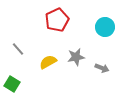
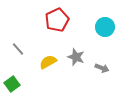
gray star: rotated 30 degrees clockwise
green square: rotated 21 degrees clockwise
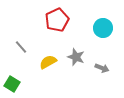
cyan circle: moved 2 px left, 1 px down
gray line: moved 3 px right, 2 px up
green square: rotated 21 degrees counterclockwise
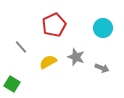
red pentagon: moved 3 px left, 5 px down
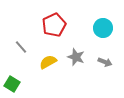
gray arrow: moved 3 px right, 6 px up
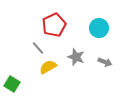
cyan circle: moved 4 px left
gray line: moved 17 px right, 1 px down
yellow semicircle: moved 5 px down
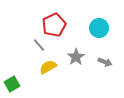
gray line: moved 1 px right, 3 px up
gray star: rotated 18 degrees clockwise
green square: rotated 28 degrees clockwise
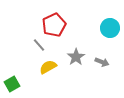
cyan circle: moved 11 px right
gray arrow: moved 3 px left
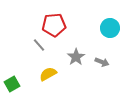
red pentagon: rotated 20 degrees clockwise
yellow semicircle: moved 7 px down
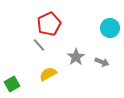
red pentagon: moved 5 px left, 1 px up; rotated 20 degrees counterclockwise
